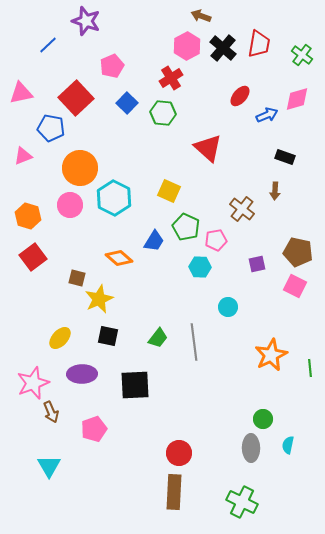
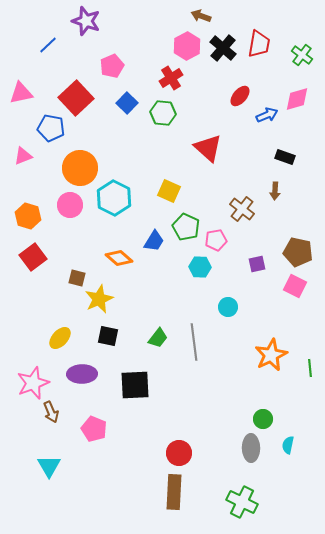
pink pentagon at (94, 429): rotated 30 degrees counterclockwise
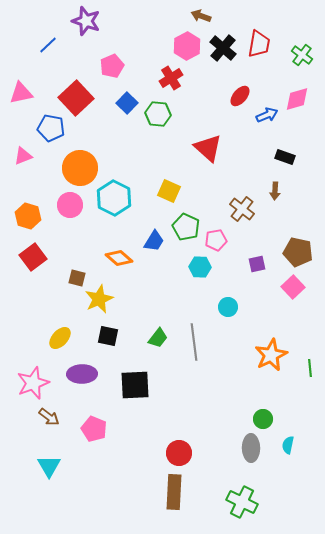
green hexagon at (163, 113): moved 5 px left, 1 px down
pink square at (295, 286): moved 2 px left, 1 px down; rotated 20 degrees clockwise
brown arrow at (51, 412): moved 2 px left, 5 px down; rotated 30 degrees counterclockwise
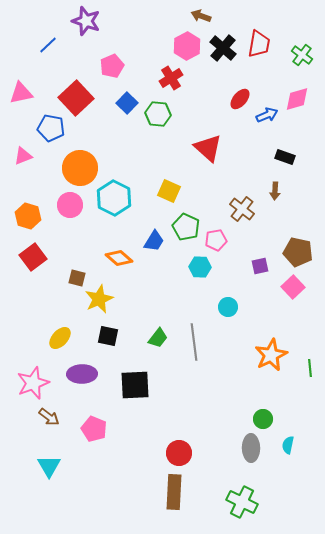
red ellipse at (240, 96): moved 3 px down
purple square at (257, 264): moved 3 px right, 2 px down
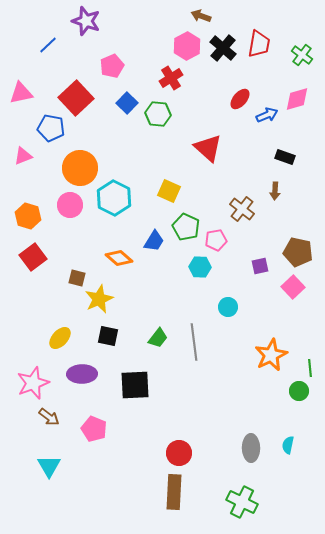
green circle at (263, 419): moved 36 px right, 28 px up
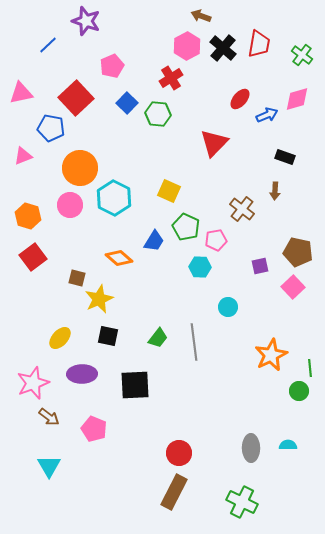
red triangle at (208, 148): moved 6 px right, 5 px up; rotated 32 degrees clockwise
cyan semicircle at (288, 445): rotated 78 degrees clockwise
brown rectangle at (174, 492): rotated 24 degrees clockwise
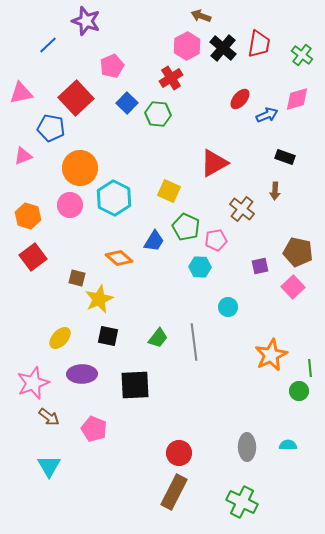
red triangle at (214, 143): moved 20 px down; rotated 16 degrees clockwise
gray ellipse at (251, 448): moved 4 px left, 1 px up
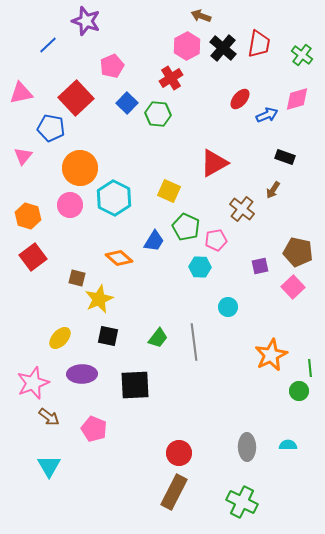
pink triangle at (23, 156): rotated 30 degrees counterclockwise
brown arrow at (275, 191): moved 2 px left, 1 px up; rotated 30 degrees clockwise
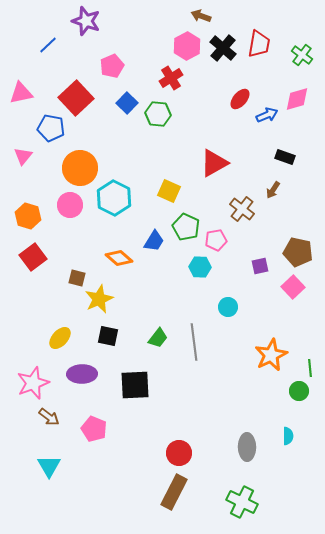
cyan semicircle at (288, 445): moved 9 px up; rotated 90 degrees clockwise
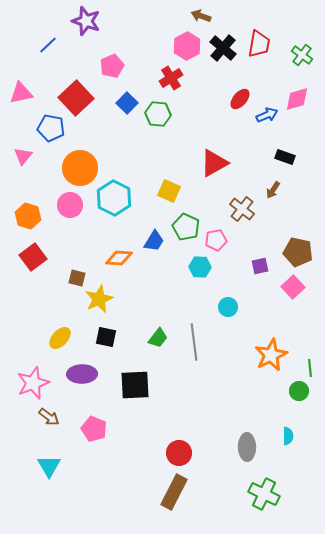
orange diamond at (119, 258): rotated 36 degrees counterclockwise
black square at (108, 336): moved 2 px left, 1 px down
green cross at (242, 502): moved 22 px right, 8 px up
